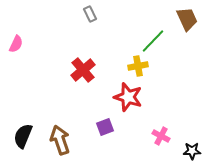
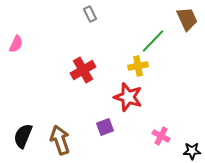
red cross: rotated 10 degrees clockwise
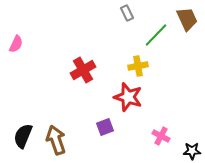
gray rectangle: moved 37 px right, 1 px up
green line: moved 3 px right, 6 px up
brown arrow: moved 4 px left
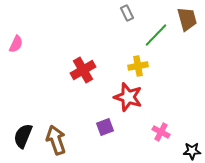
brown trapezoid: rotated 10 degrees clockwise
pink cross: moved 4 px up
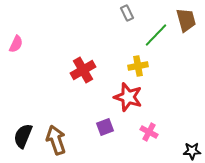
brown trapezoid: moved 1 px left, 1 px down
pink cross: moved 12 px left
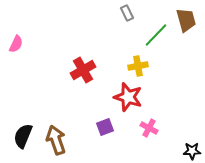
pink cross: moved 4 px up
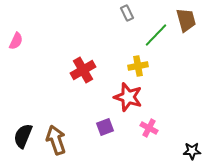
pink semicircle: moved 3 px up
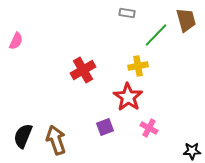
gray rectangle: rotated 56 degrees counterclockwise
red star: rotated 16 degrees clockwise
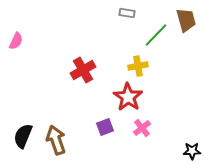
pink cross: moved 7 px left; rotated 24 degrees clockwise
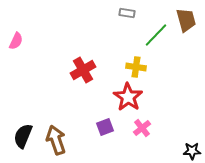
yellow cross: moved 2 px left, 1 px down; rotated 18 degrees clockwise
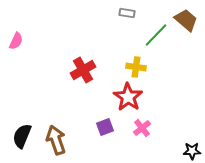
brown trapezoid: rotated 35 degrees counterclockwise
black semicircle: moved 1 px left
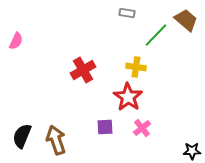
purple square: rotated 18 degrees clockwise
